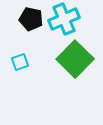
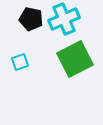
green square: rotated 18 degrees clockwise
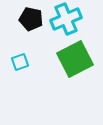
cyan cross: moved 2 px right
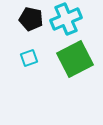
cyan square: moved 9 px right, 4 px up
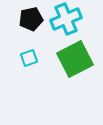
black pentagon: rotated 25 degrees counterclockwise
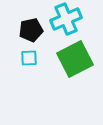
black pentagon: moved 11 px down
cyan square: rotated 18 degrees clockwise
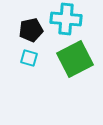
cyan cross: rotated 28 degrees clockwise
cyan square: rotated 18 degrees clockwise
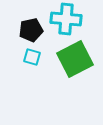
cyan square: moved 3 px right, 1 px up
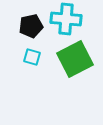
black pentagon: moved 4 px up
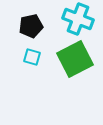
cyan cross: moved 12 px right; rotated 16 degrees clockwise
